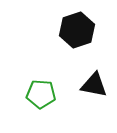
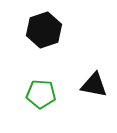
black hexagon: moved 33 px left
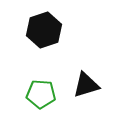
black triangle: moved 8 px left; rotated 28 degrees counterclockwise
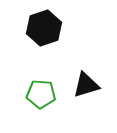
black hexagon: moved 2 px up
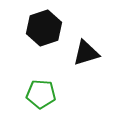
black triangle: moved 32 px up
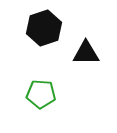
black triangle: rotated 16 degrees clockwise
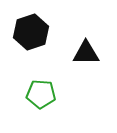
black hexagon: moved 13 px left, 4 px down
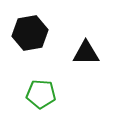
black hexagon: moved 1 px left, 1 px down; rotated 8 degrees clockwise
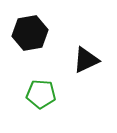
black triangle: moved 7 px down; rotated 24 degrees counterclockwise
